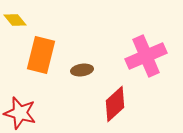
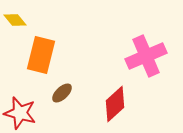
brown ellipse: moved 20 px left, 23 px down; rotated 35 degrees counterclockwise
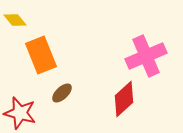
orange rectangle: rotated 36 degrees counterclockwise
red diamond: moved 9 px right, 5 px up
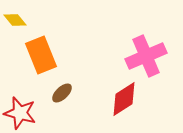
red diamond: rotated 9 degrees clockwise
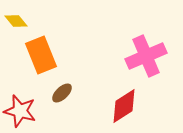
yellow diamond: moved 1 px right, 1 px down
red diamond: moved 7 px down
red star: moved 2 px up
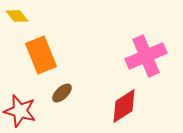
yellow diamond: moved 1 px right, 5 px up
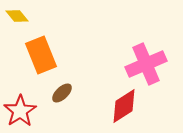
pink cross: moved 8 px down
red star: rotated 24 degrees clockwise
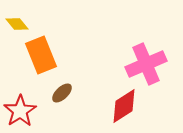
yellow diamond: moved 8 px down
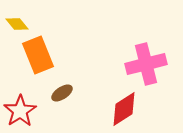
orange rectangle: moved 3 px left
pink cross: rotated 9 degrees clockwise
brown ellipse: rotated 10 degrees clockwise
red diamond: moved 3 px down
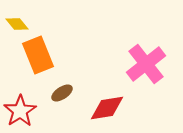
pink cross: rotated 24 degrees counterclockwise
red diamond: moved 17 px left, 1 px up; rotated 24 degrees clockwise
